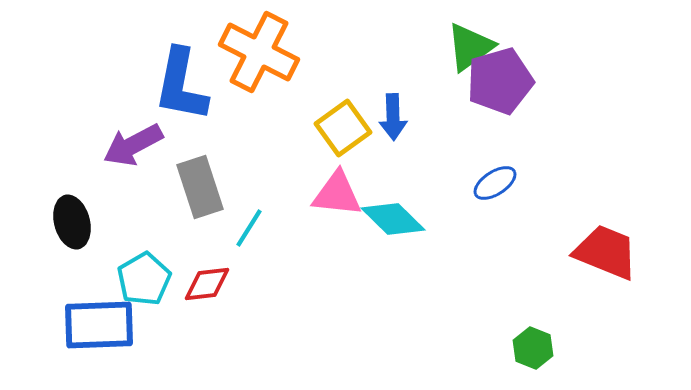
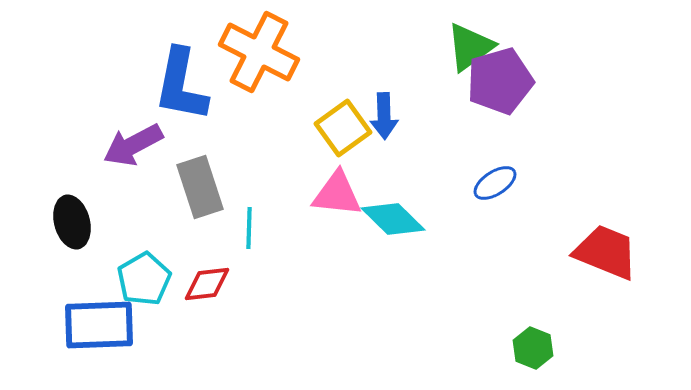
blue arrow: moved 9 px left, 1 px up
cyan line: rotated 30 degrees counterclockwise
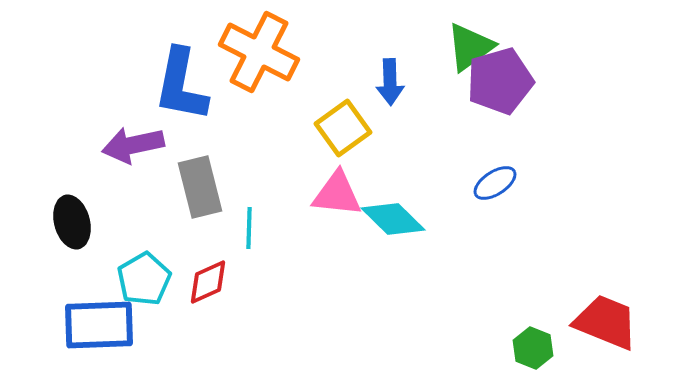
blue arrow: moved 6 px right, 34 px up
purple arrow: rotated 16 degrees clockwise
gray rectangle: rotated 4 degrees clockwise
red trapezoid: moved 70 px down
red diamond: moved 1 px right, 2 px up; rotated 18 degrees counterclockwise
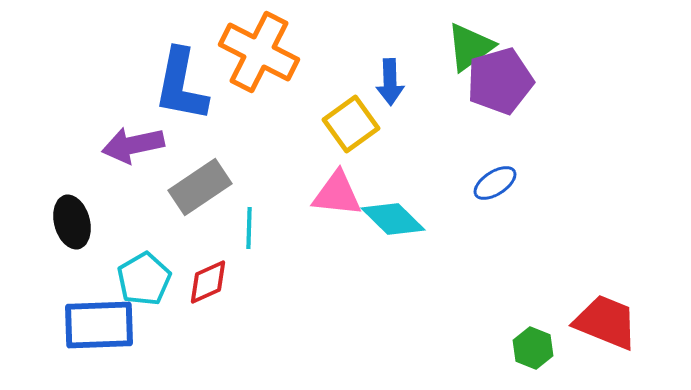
yellow square: moved 8 px right, 4 px up
gray rectangle: rotated 70 degrees clockwise
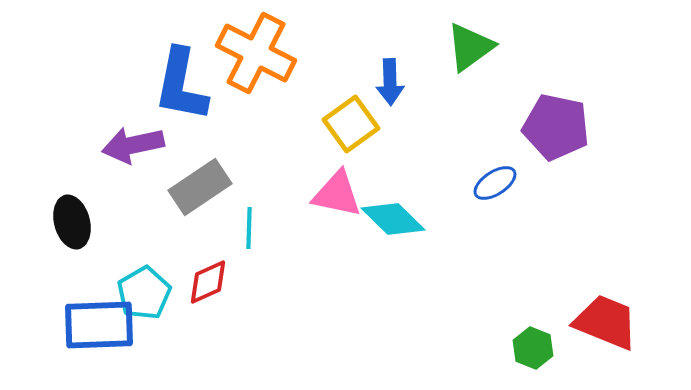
orange cross: moved 3 px left, 1 px down
purple pentagon: moved 56 px right, 46 px down; rotated 28 degrees clockwise
pink triangle: rotated 6 degrees clockwise
cyan pentagon: moved 14 px down
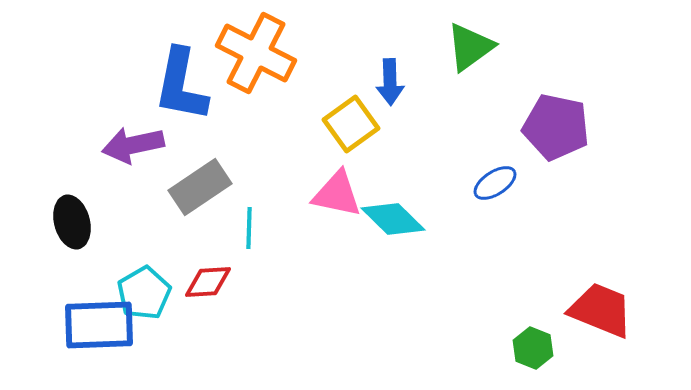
red diamond: rotated 21 degrees clockwise
red trapezoid: moved 5 px left, 12 px up
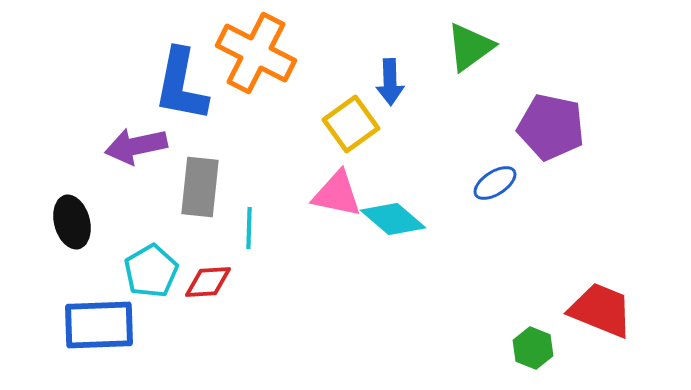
purple pentagon: moved 5 px left
purple arrow: moved 3 px right, 1 px down
gray rectangle: rotated 50 degrees counterclockwise
cyan diamond: rotated 4 degrees counterclockwise
cyan pentagon: moved 7 px right, 22 px up
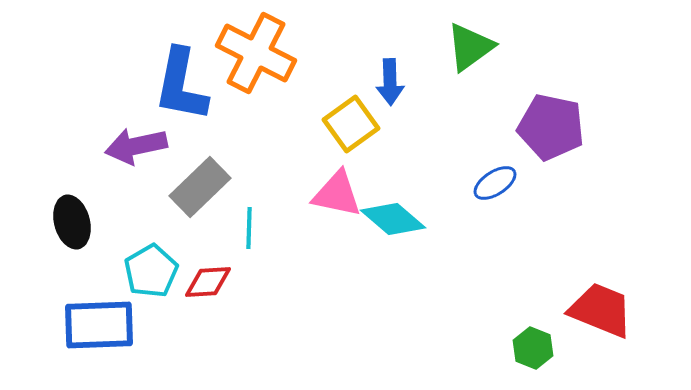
gray rectangle: rotated 40 degrees clockwise
